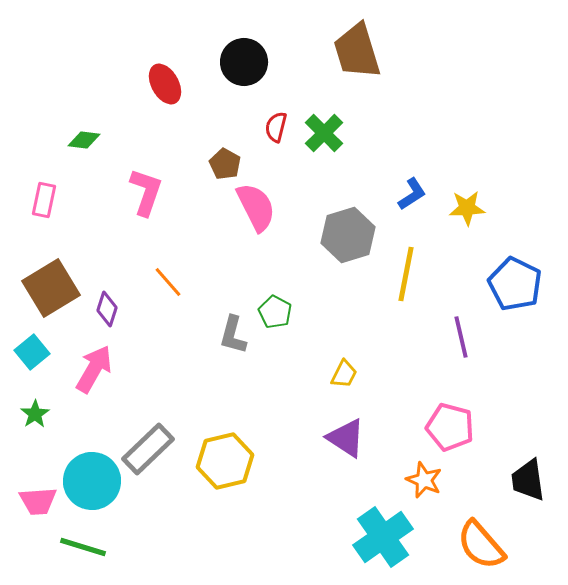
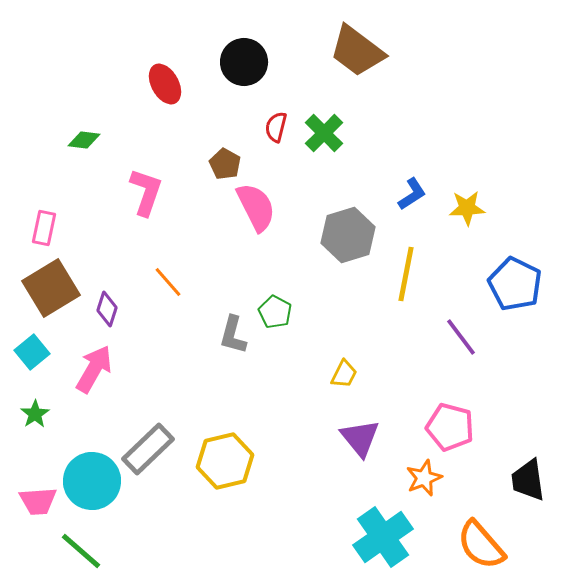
brown trapezoid: rotated 36 degrees counterclockwise
pink rectangle: moved 28 px down
purple line: rotated 24 degrees counterclockwise
purple triangle: moved 14 px right; rotated 18 degrees clockwise
orange star: moved 2 px up; rotated 27 degrees clockwise
green line: moved 2 px left, 4 px down; rotated 24 degrees clockwise
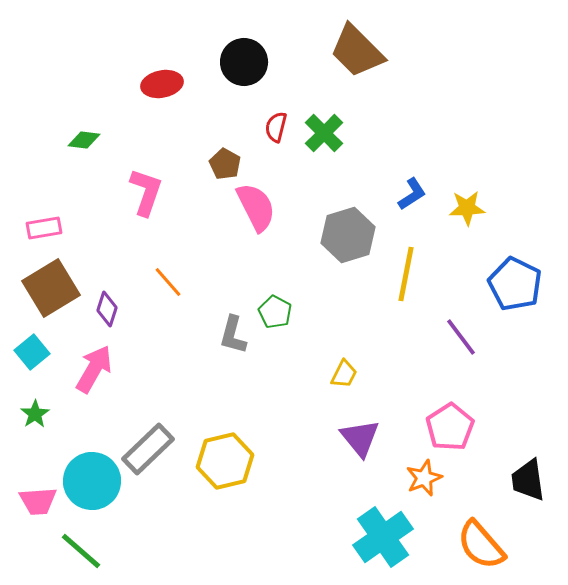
brown trapezoid: rotated 8 degrees clockwise
red ellipse: moved 3 px left; rotated 72 degrees counterclockwise
pink rectangle: rotated 68 degrees clockwise
pink pentagon: rotated 24 degrees clockwise
